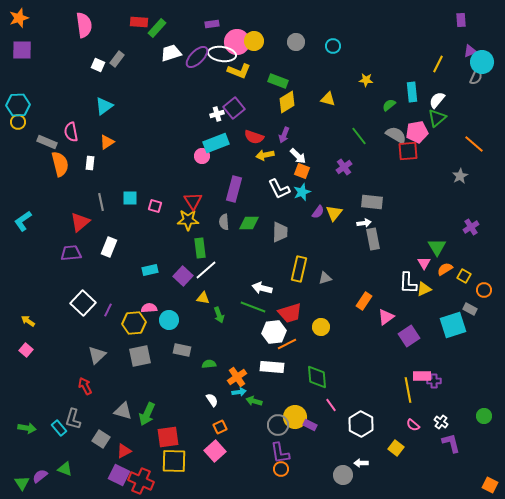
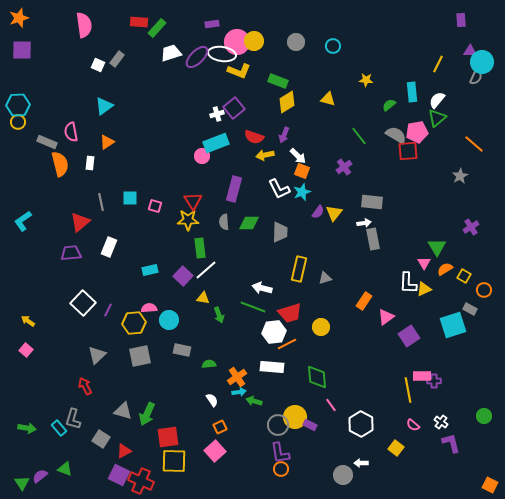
purple triangle at (470, 51): rotated 24 degrees clockwise
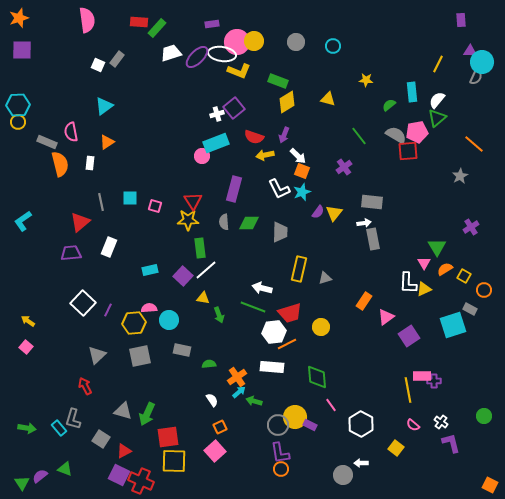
pink semicircle at (84, 25): moved 3 px right, 5 px up
pink square at (26, 350): moved 3 px up
cyan arrow at (239, 392): rotated 32 degrees counterclockwise
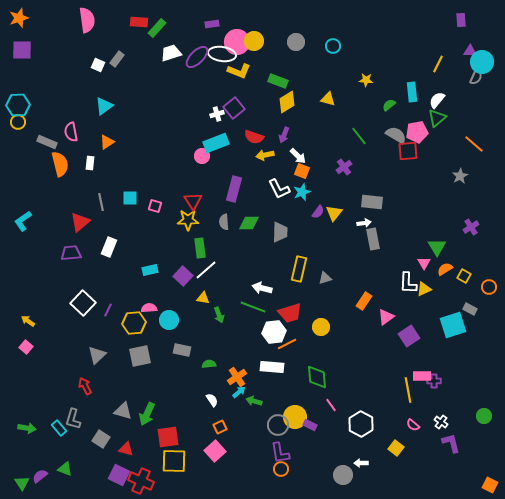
orange circle at (484, 290): moved 5 px right, 3 px up
red triangle at (124, 451): moved 2 px right, 2 px up; rotated 42 degrees clockwise
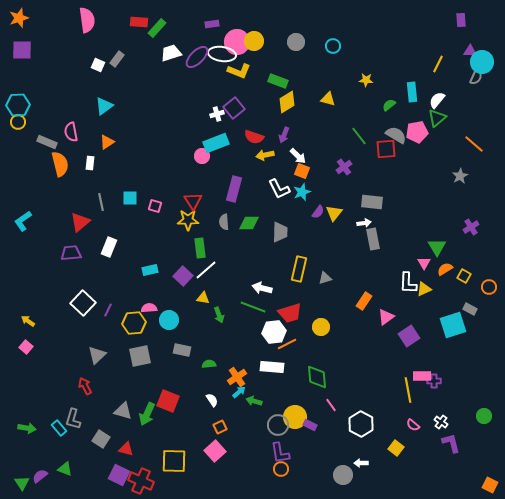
red square at (408, 151): moved 22 px left, 2 px up
red square at (168, 437): moved 36 px up; rotated 30 degrees clockwise
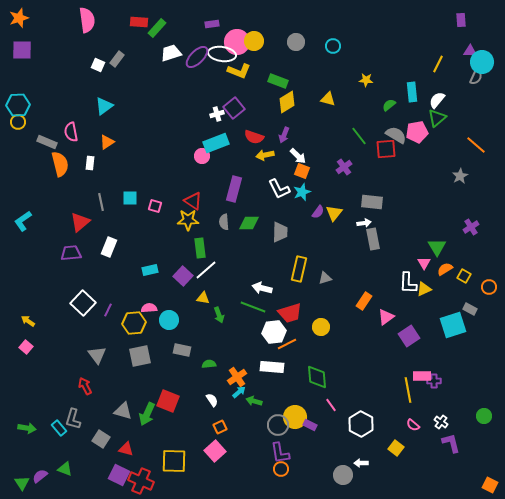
orange line at (474, 144): moved 2 px right, 1 px down
red triangle at (193, 201): rotated 24 degrees counterclockwise
gray triangle at (97, 355): rotated 24 degrees counterclockwise
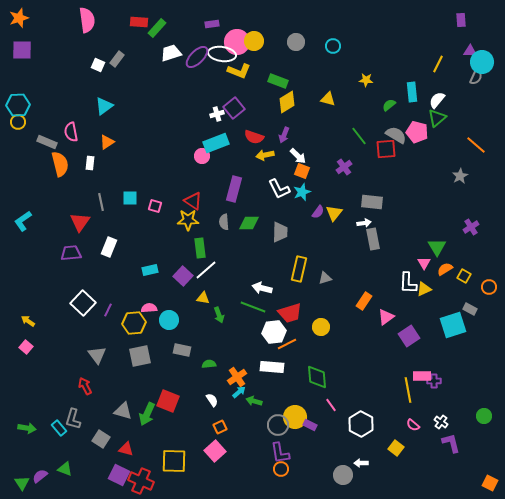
pink pentagon at (417, 132): rotated 25 degrees clockwise
red triangle at (80, 222): rotated 15 degrees counterclockwise
orange square at (490, 485): moved 2 px up
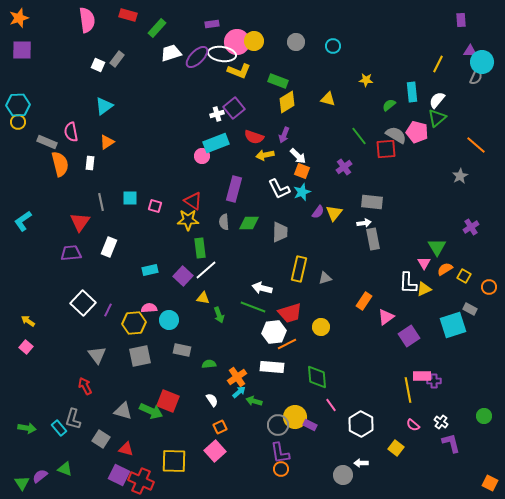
red rectangle at (139, 22): moved 11 px left, 7 px up; rotated 12 degrees clockwise
green arrow at (147, 414): moved 4 px right, 3 px up; rotated 90 degrees counterclockwise
